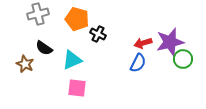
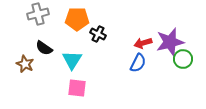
orange pentagon: rotated 15 degrees counterclockwise
cyan triangle: rotated 35 degrees counterclockwise
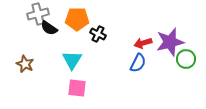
black semicircle: moved 5 px right, 20 px up
green circle: moved 3 px right
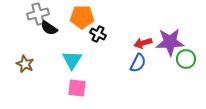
orange pentagon: moved 5 px right, 2 px up
purple star: rotated 12 degrees clockwise
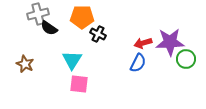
pink square: moved 2 px right, 4 px up
